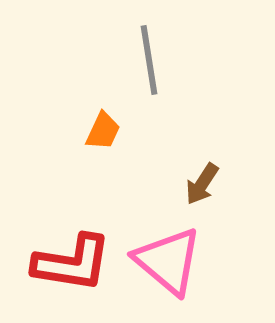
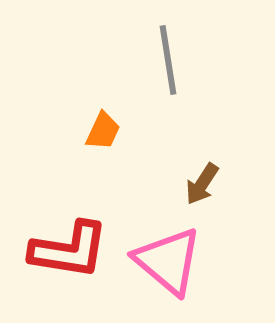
gray line: moved 19 px right
red L-shape: moved 3 px left, 13 px up
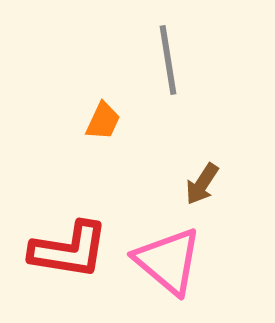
orange trapezoid: moved 10 px up
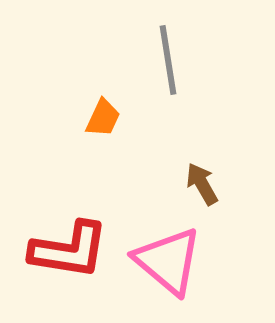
orange trapezoid: moved 3 px up
brown arrow: rotated 117 degrees clockwise
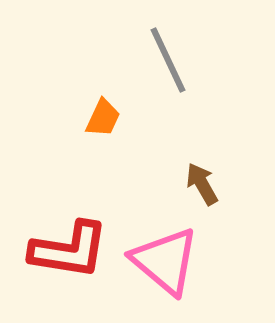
gray line: rotated 16 degrees counterclockwise
pink triangle: moved 3 px left
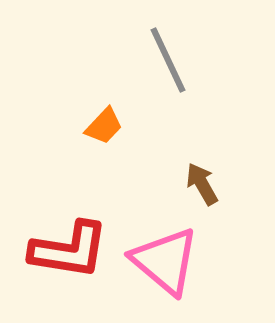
orange trapezoid: moved 1 px right, 8 px down; rotated 18 degrees clockwise
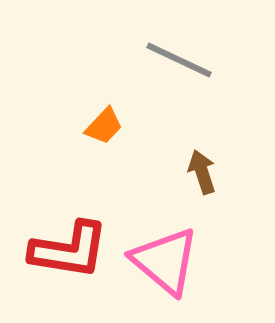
gray line: moved 11 px right; rotated 40 degrees counterclockwise
brown arrow: moved 12 px up; rotated 12 degrees clockwise
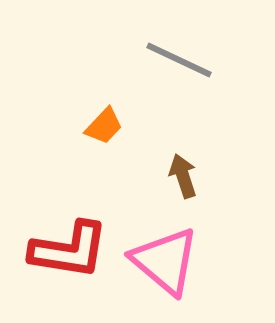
brown arrow: moved 19 px left, 4 px down
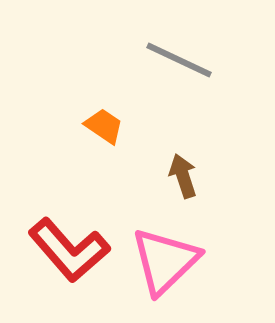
orange trapezoid: rotated 99 degrees counterclockwise
red L-shape: rotated 40 degrees clockwise
pink triangle: rotated 36 degrees clockwise
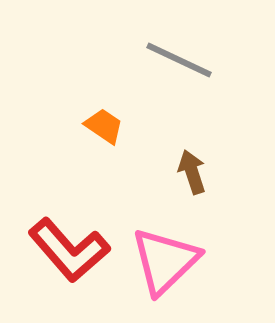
brown arrow: moved 9 px right, 4 px up
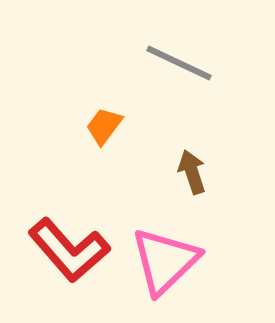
gray line: moved 3 px down
orange trapezoid: rotated 87 degrees counterclockwise
